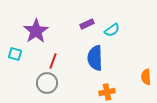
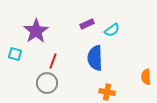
orange cross: rotated 21 degrees clockwise
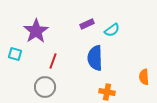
orange semicircle: moved 2 px left
gray circle: moved 2 px left, 4 px down
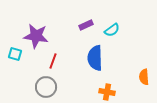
purple rectangle: moved 1 px left, 1 px down
purple star: moved 5 px down; rotated 30 degrees counterclockwise
gray circle: moved 1 px right
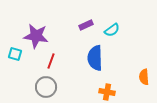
red line: moved 2 px left
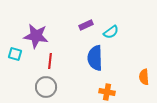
cyan semicircle: moved 1 px left, 2 px down
red line: moved 1 px left; rotated 14 degrees counterclockwise
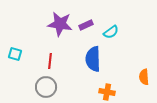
purple star: moved 24 px right, 12 px up
blue semicircle: moved 2 px left, 1 px down
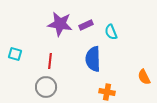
cyan semicircle: rotated 105 degrees clockwise
orange semicircle: rotated 21 degrees counterclockwise
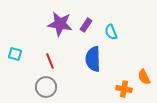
purple rectangle: rotated 32 degrees counterclockwise
red line: rotated 28 degrees counterclockwise
orange cross: moved 17 px right, 3 px up
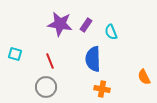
orange cross: moved 22 px left
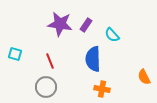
cyan semicircle: moved 1 px right, 3 px down; rotated 21 degrees counterclockwise
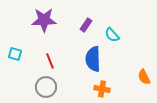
purple star: moved 16 px left, 4 px up; rotated 10 degrees counterclockwise
